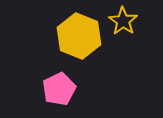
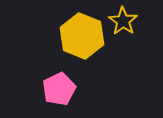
yellow hexagon: moved 3 px right
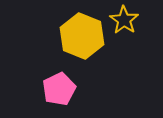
yellow star: moved 1 px right, 1 px up
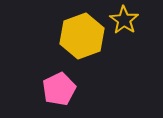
yellow hexagon: rotated 18 degrees clockwise
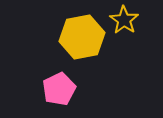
yellow hexagon: moved 1 px down; rotated 9 degrees clockwise
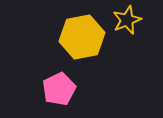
yellow star: moved 3 px right; rotated 16 degrees clockwise
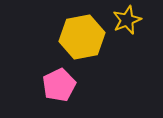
pink pentagon: moved 4 px up
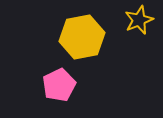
yellow star: moved 12 px right
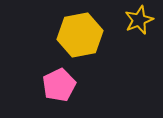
yellow hexagon: moved 2 px left, 2 px up
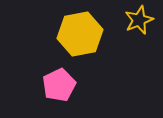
yellow hexagon: moved 1 px up
